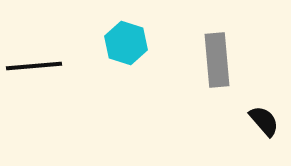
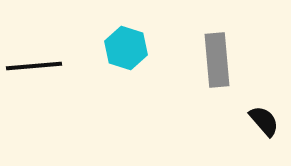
cyan hexagon: moved 5 px down
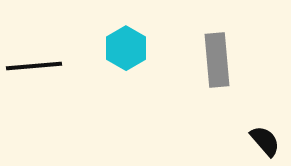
cyan hexagon: rotated 12 degrees clockwise
black semicircle: moved 1 px right, 20 px down
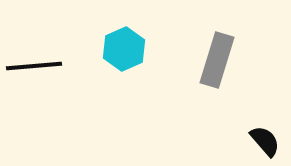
cyan hexagon: moved 2 px left, 1 px down; rotated 6 degrees clockwise
gray rectangle: rotated 22 degrees clockwise
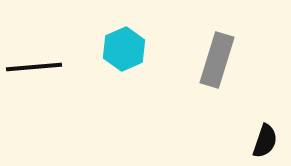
black line: moved 1 px down
black semicircle: rotated 60 degrees clockwise
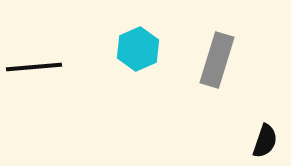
cyan hexagon: moved 14 px right
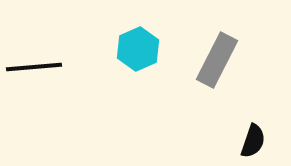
gray rectangle: rotated 10 degrees clockwise
black semicircle: moved 12 px left
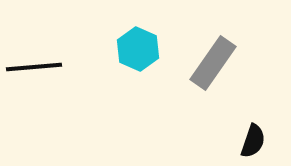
cyan hexagon: rotated 12 degrees counterclockwise
gray rectangle: moved 4 px left, 3 px down; rotated 8 degrees clockwise
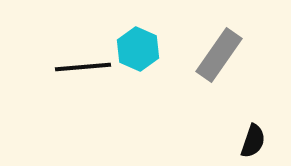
gray rectangle: moved 6 px right, 8 px up
black line: moved 49 px right
